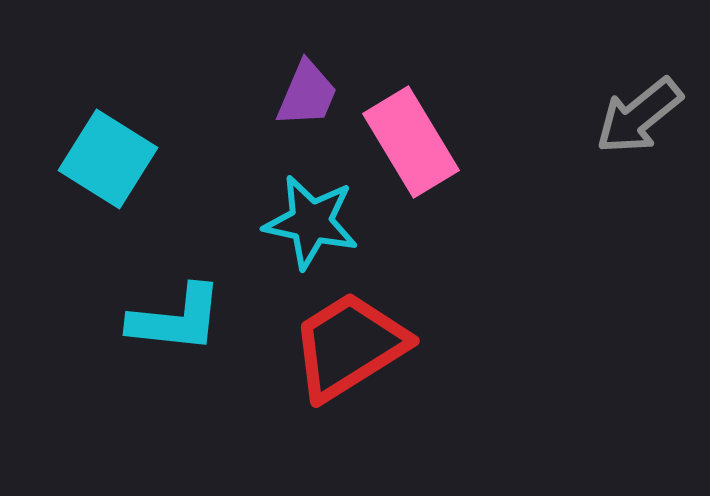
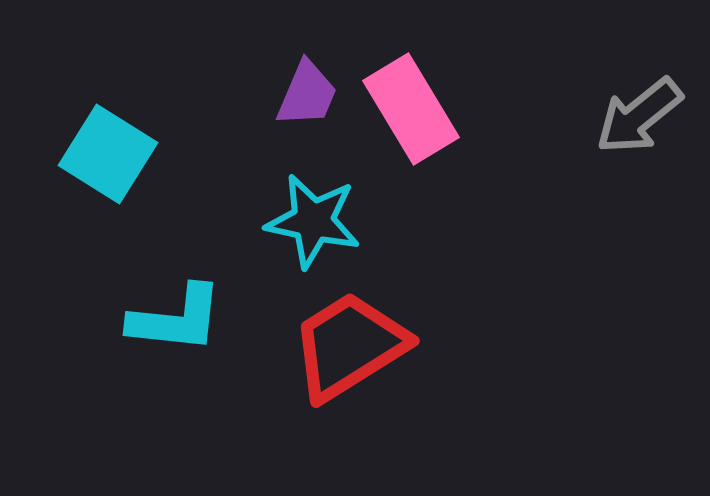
pink rectangle: moved 33 px up
cyan square: moved 5 px up
cyan star: moved 2 px right, 1 px up
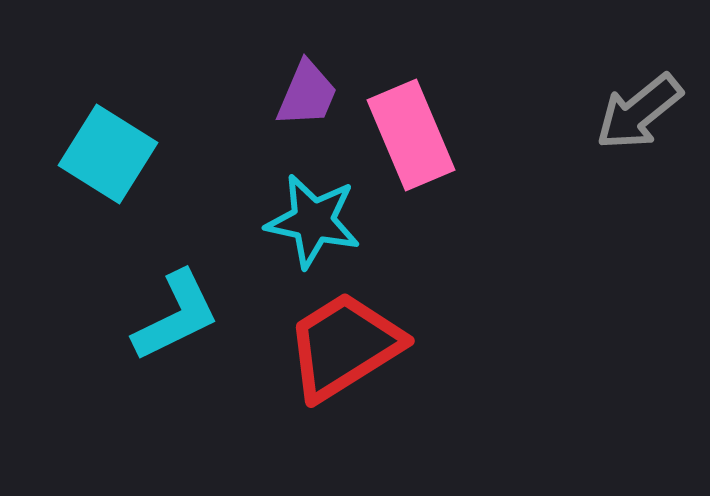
pink rectangle: moved 26 px down; rotated 8 degrees clockwise
gray arrow: moved 4 px up
cyan L-shape: moved 3 px up; rotated 32 degrees counterclockwise
red trapezoid: moved 5 px left
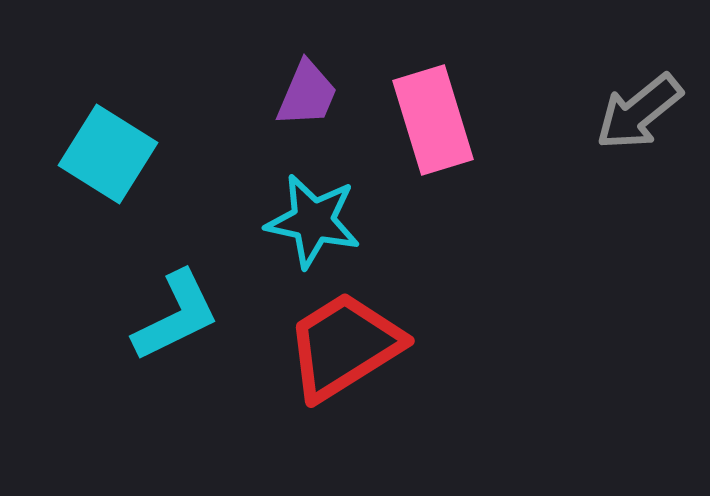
pink rectangle: moved 22 px right, 15 px up; rotated 6 degrees clockwise
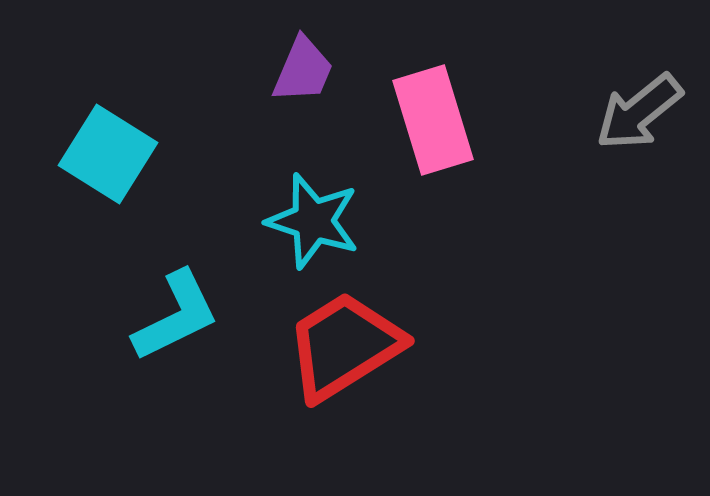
purple trapezoid: moved 4 px left, 24 px up
cyan star: rotated 6 degrees clockwise
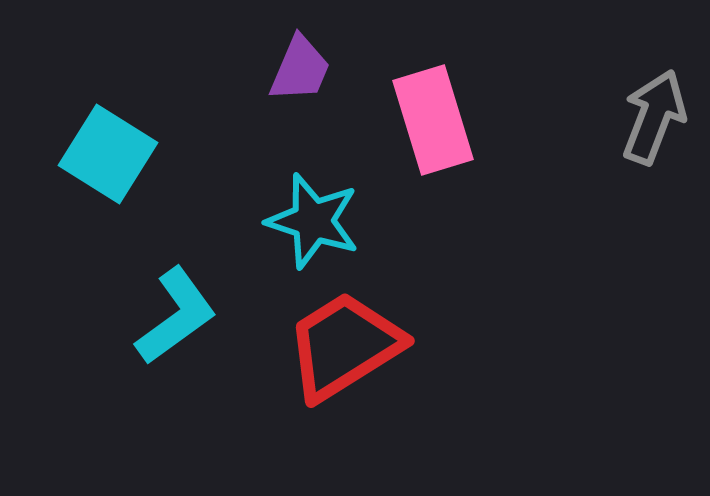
purple trapezoid: moved 3 px left, 1 px up
gray arrow: moved 15 px right, 5 px down; rotated 150 degrees clockwise
cyan L-shape: rotated 10 degrees counterclockwise
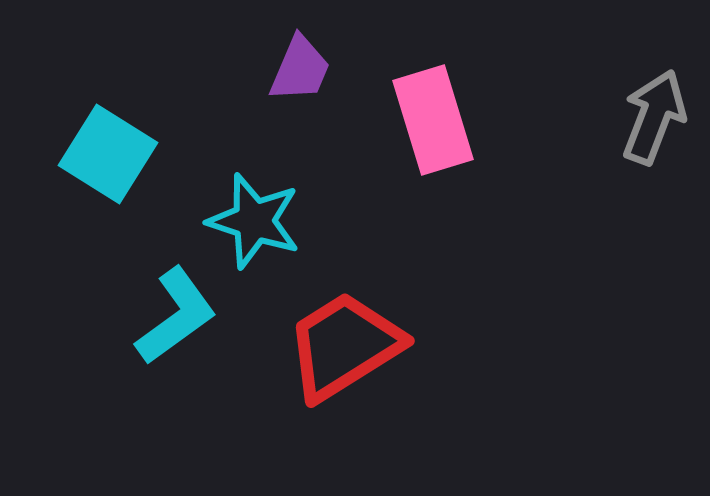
cyan star: moved 59 px left
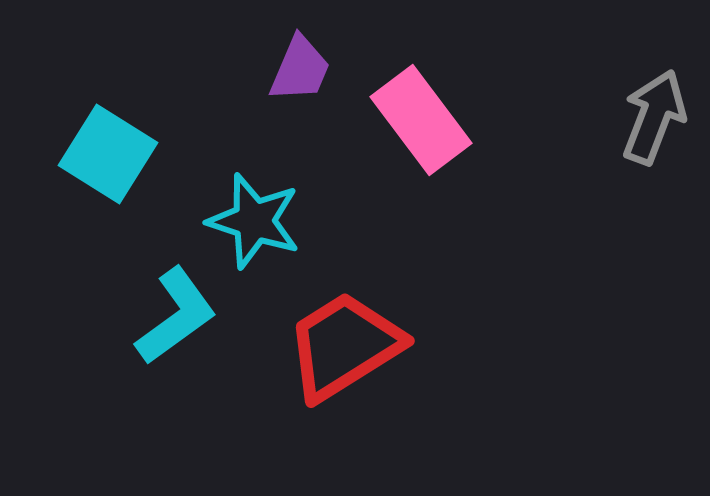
pink rectangle: moved 12 px left; rotated 20 degrees counterclockwise
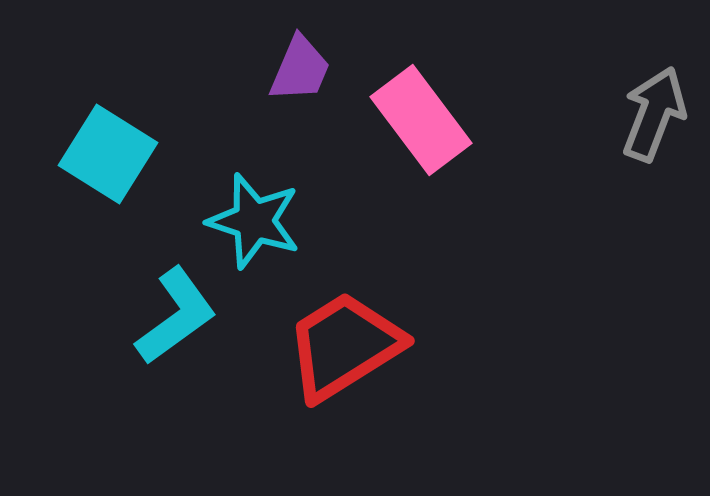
gray arrow: moved 3 px up
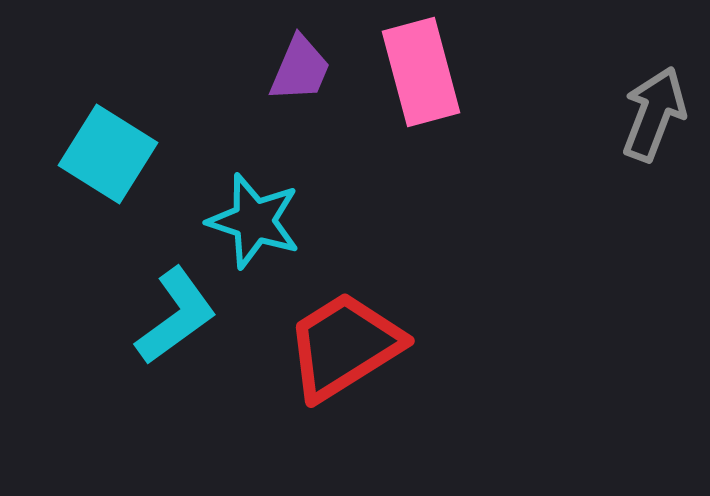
pink rectangle: moved 48 px up; rotated 22 degrees clockwise
